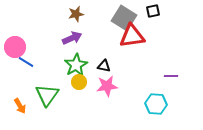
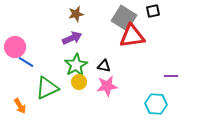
green triangle: moved 7 px up; rotated 30 degrees clockwise
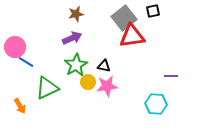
gray square: rotated 20 degrees clockwise
yellow circle: moved 9 px right
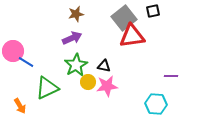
pink circle: moved 2 px left, 4 px down
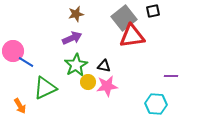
green triangle: moved 2 px left
